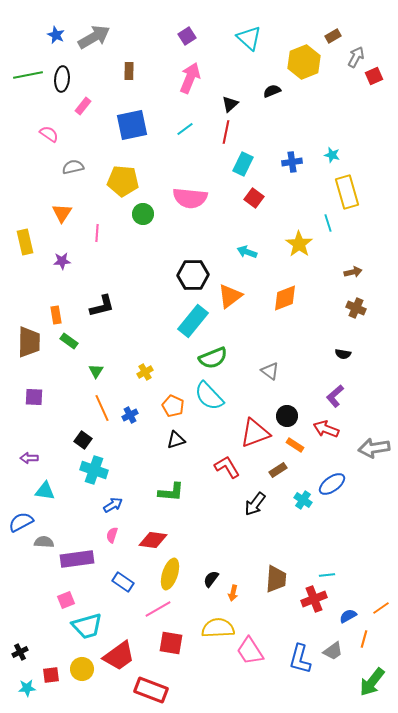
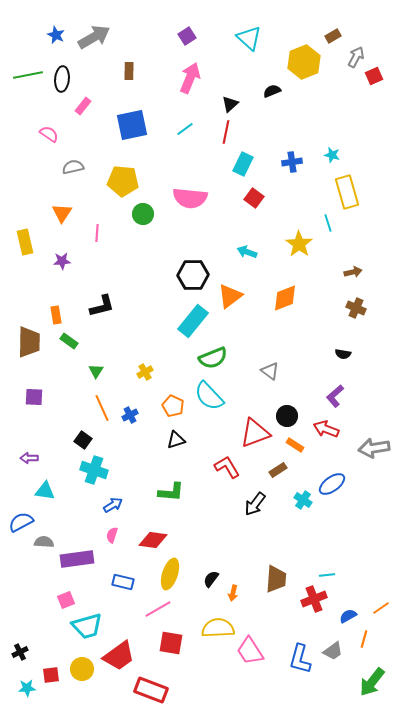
blue rectangle at (123, 582): rotated 20 degrees counterclockwise
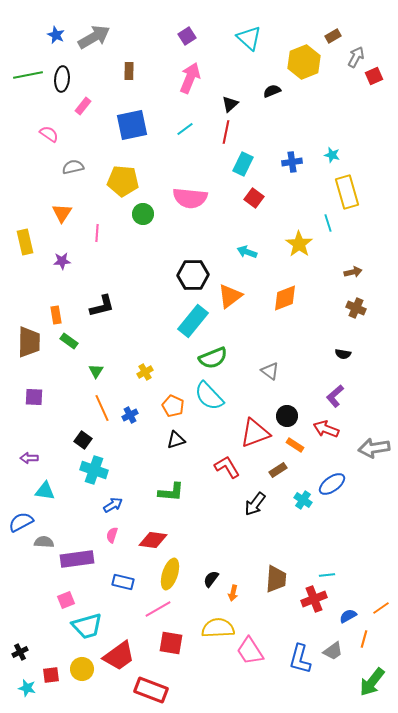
cyan star at (27, 688): rotated 18 degrees clockwise
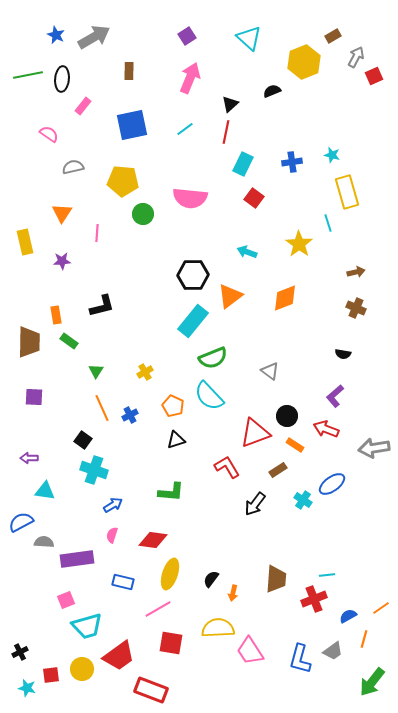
brown arrow at (353, 272): moved 3 px right
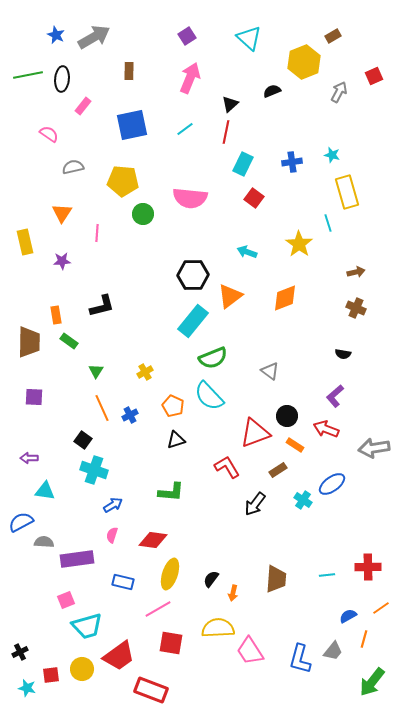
gray arrow at (356, 57): moved 17 px left, 35 px down
red cross at (314, 599): moved 54 px right, 32 px up; rotated 20 degrees clockwise
gray trapezoid at (333, 651): rotated 15 degrees counterclockwise
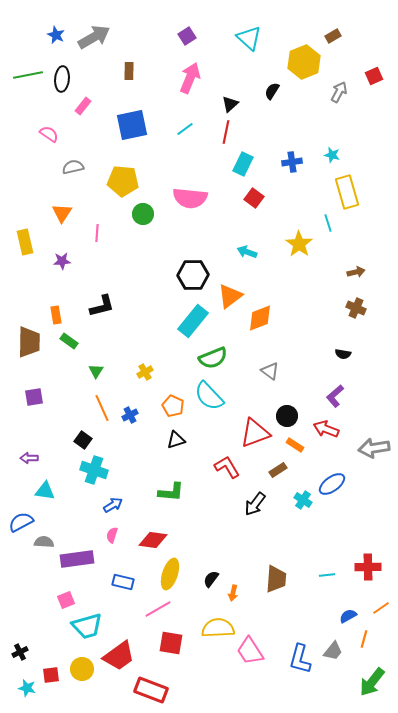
black semicircle at (272, 91): rotated 36 degrees counterclockwise
orange diamond at (285, 298): moved 25 px left, 20 px down
purple square at (34, 397): rotated 12 degrees counterclockwise
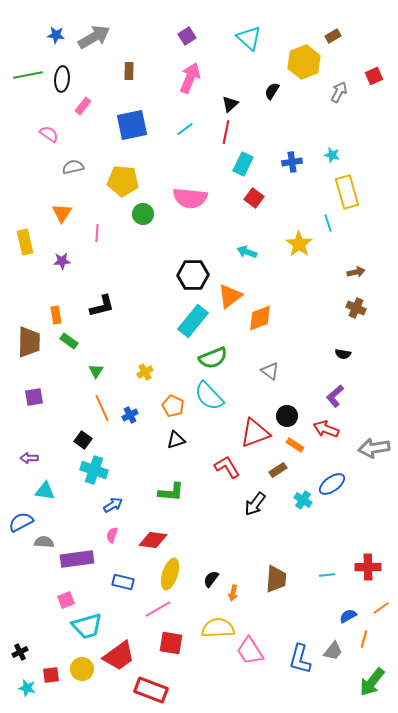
blue star at (56, 35): rotated 18 degrees counterclockwise
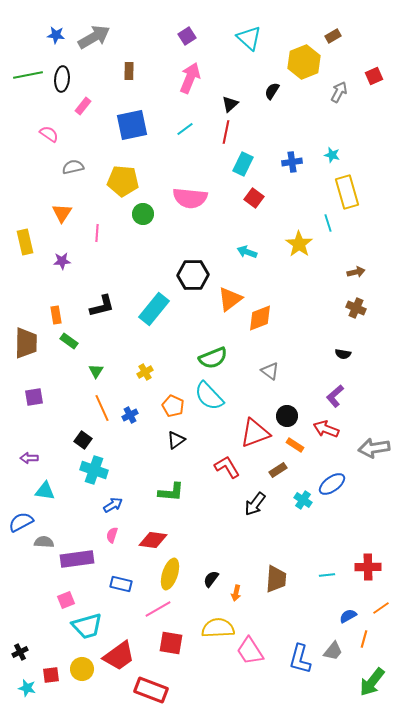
orange triangle at (230, 296): moved 3 px down
cyan rectangle at (193, 321): moved 39 px left, 12 px up
brown trapezoid at (29, 342): moved 3 px left, 1 px down
black triangle at (176, 440): rotated 18 degrees counterclockwise
blue rectangle at (123, 582): moved 2 px left, 2 px down
orange arrow at (233, 593): moved 3 px right
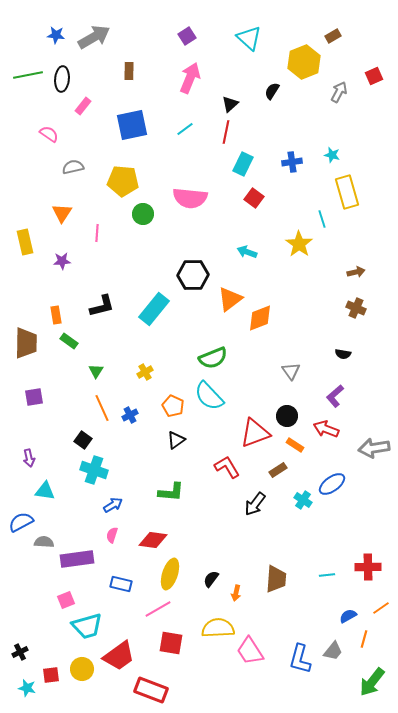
cyan line at (328, 223): moved 6 px left, 4 px up
gray triangle at (270, 371): moved 21 px right; rotated 18 degrees clockwise
purple arrow at (29, 458): rotated 102 degrees counterclockwise
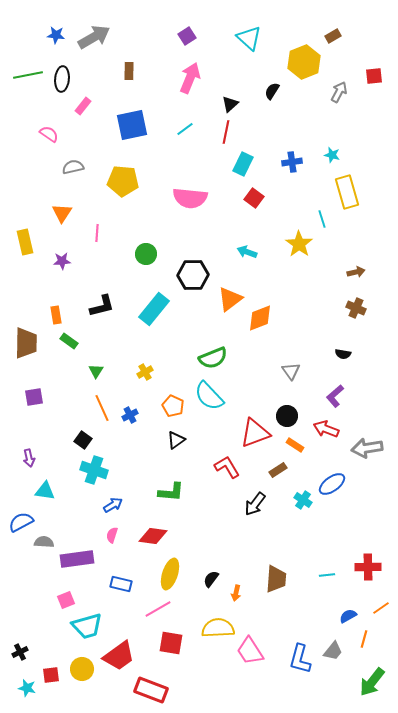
red square at (374, 76): rotated 18 degrees clockwise
green circle at (143, 214): moved 3 px right, 40 px down
gray arrow at (374, 448): moved 7 px left
red diamond at (153, 540): moved 4 px up
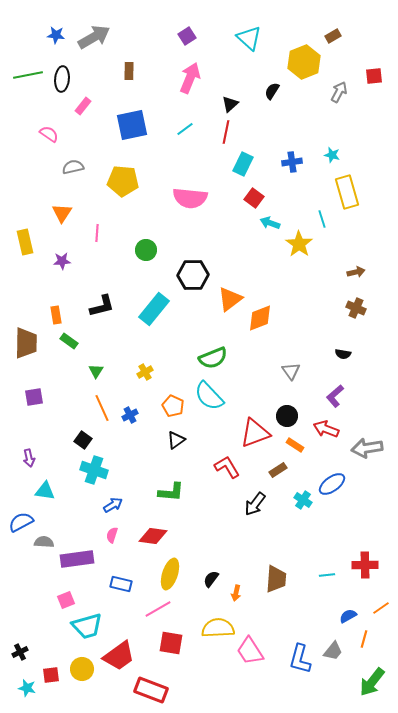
cyan arrow at (247, 252): moved 23 px right, 29 px up
green circle at (146, 254): moved 4 px up
red cross at (368, 567): moved 3 px left, 2 px up
